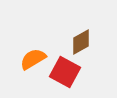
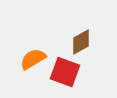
red square: rotated 8 degrees counterclockwise
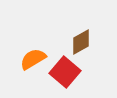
red square: rotated 20 degrees clockwise
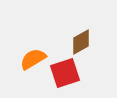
red square: moved 1 px down; rotated 32 degrees clockwise
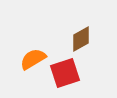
brown diamond: moved 3 px up
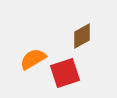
brown diamond: moved 1 px right, 3 px up
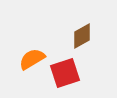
orange semicircle: moved 1 px left
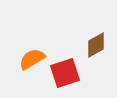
brown diamond: moved 14 px right, 9 px down
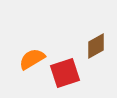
brown diamond: moved 1 px down
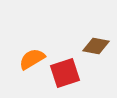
brown diamond: rotated 40 degrees clockwise
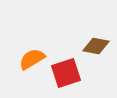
red square: moved 1 px right
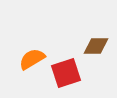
brown diamond: rotated 12 degrees counterclockwise
